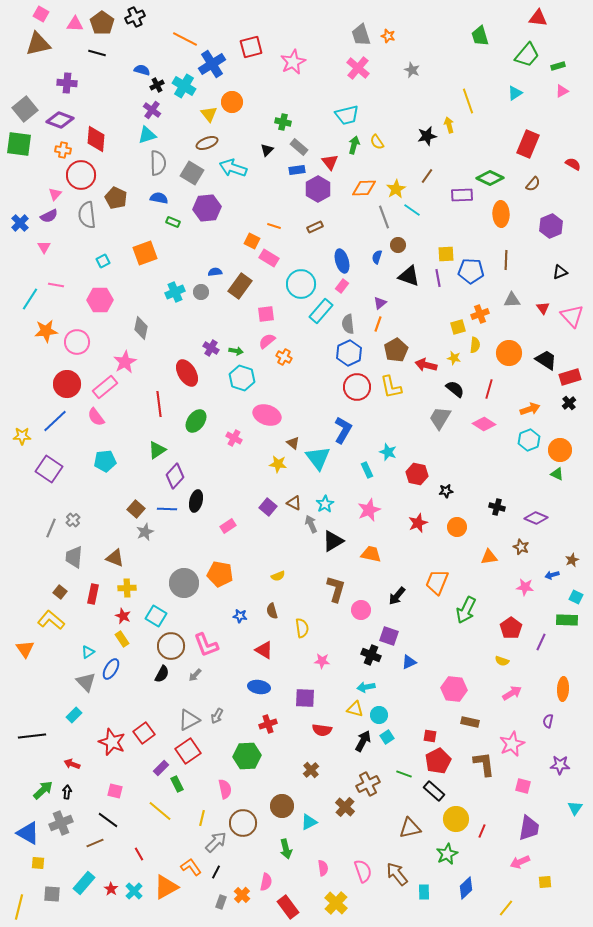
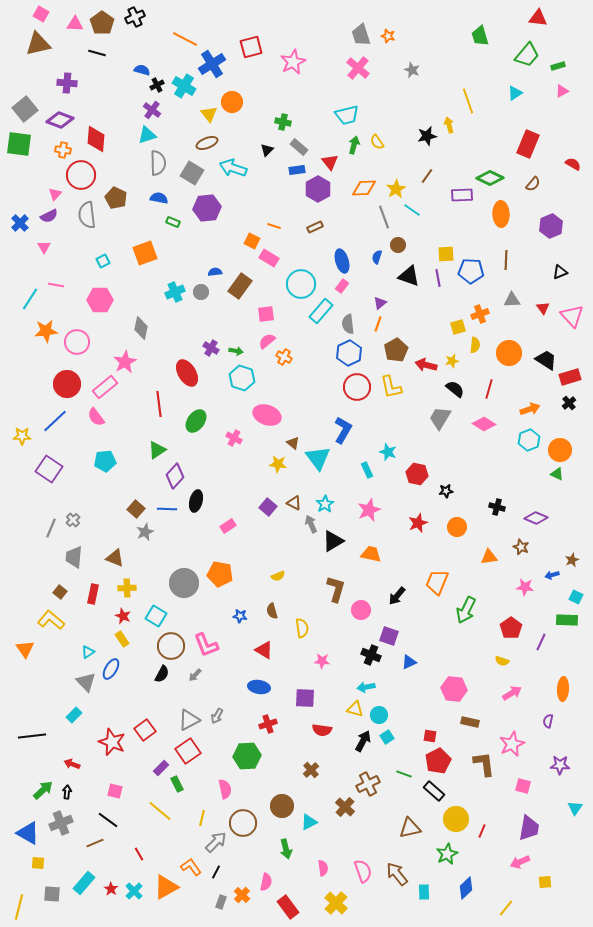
yellow star at (454, 358): moved 2 px left, 3 px down; rotated 24 degrees counterclockwise
red square at (144, 733): moved 1 px right, 3 px up
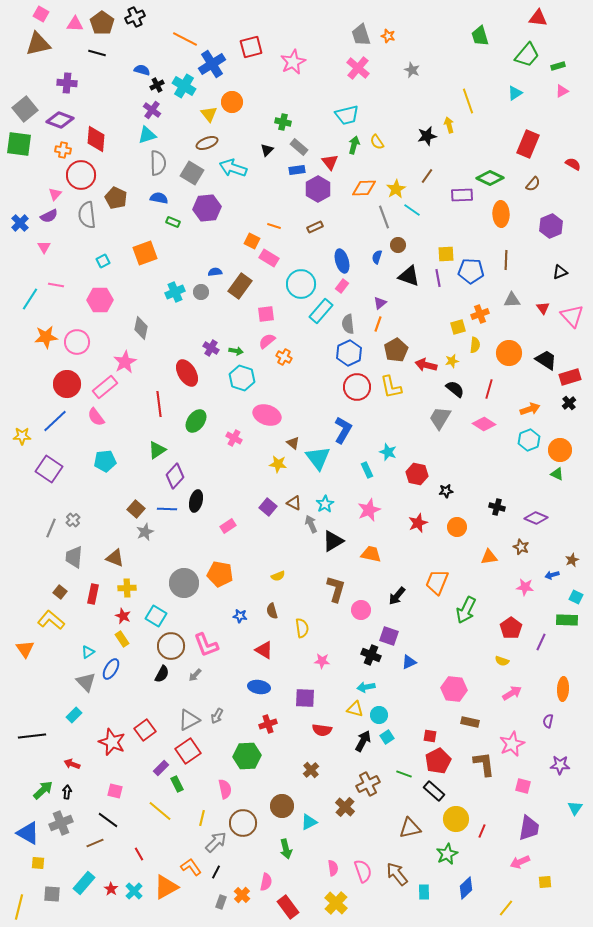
orange star at (46, 331): moved 6 px down
pink semicircle at (323, 868): moved 10 px right
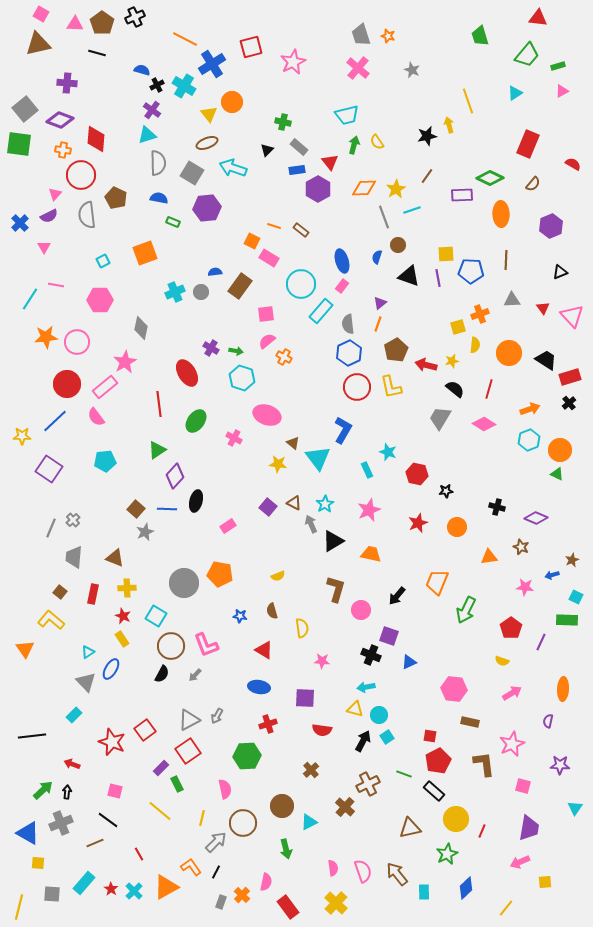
cyan line at (412, 210): rotated 54 degrees counterclockwise
brown rectangle at (315, 227): moved 14 px left, 3 px down; rotated 63 degrees clockwise
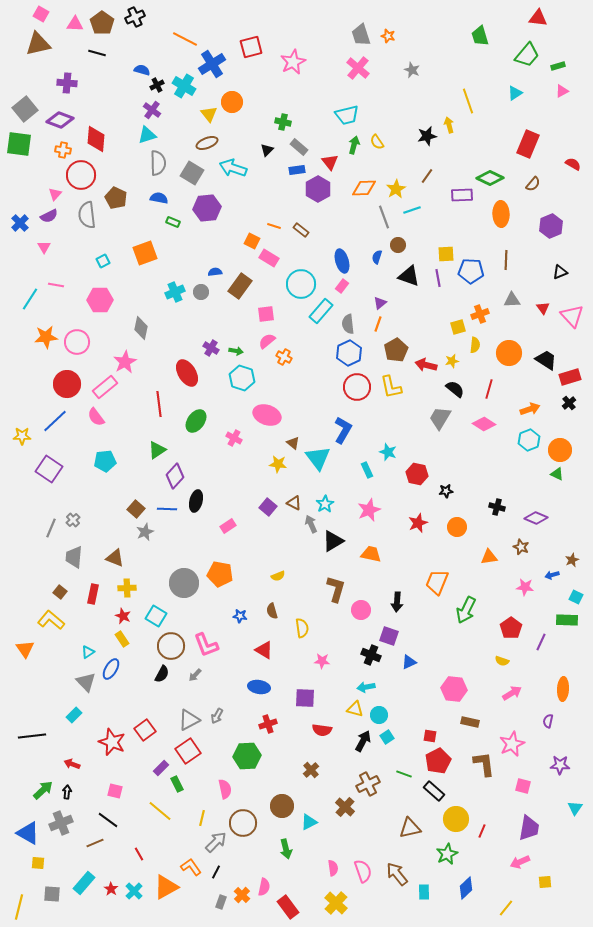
black arrow at (397, 596): moved 6 px down; rotated 36 degrees counterclockwise
pink semicircle at (266, 882): moved 2 px left, 5 px down
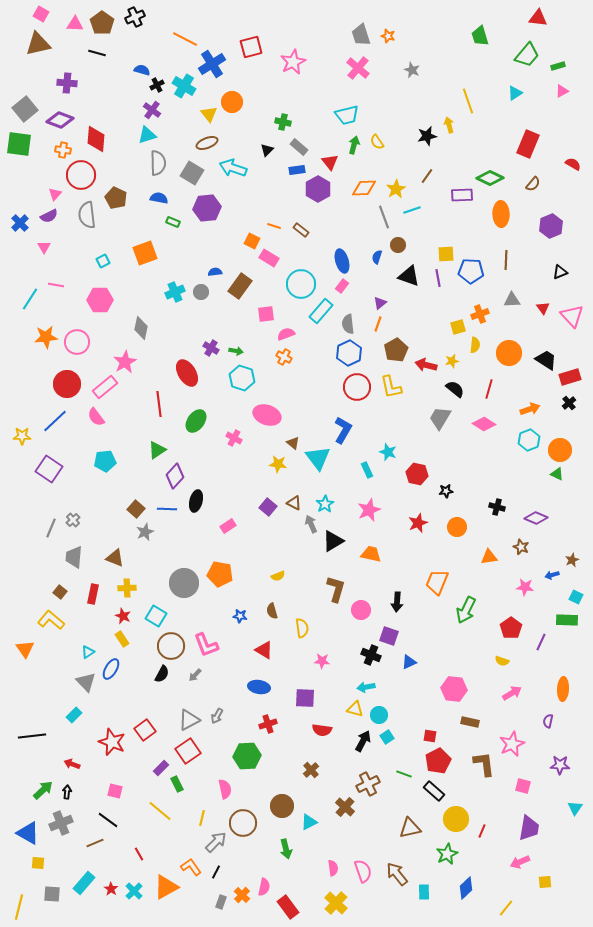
pink semicircle at (267, 341): moved 19 px right, 7 px up; rotated 18 degrees clockwise
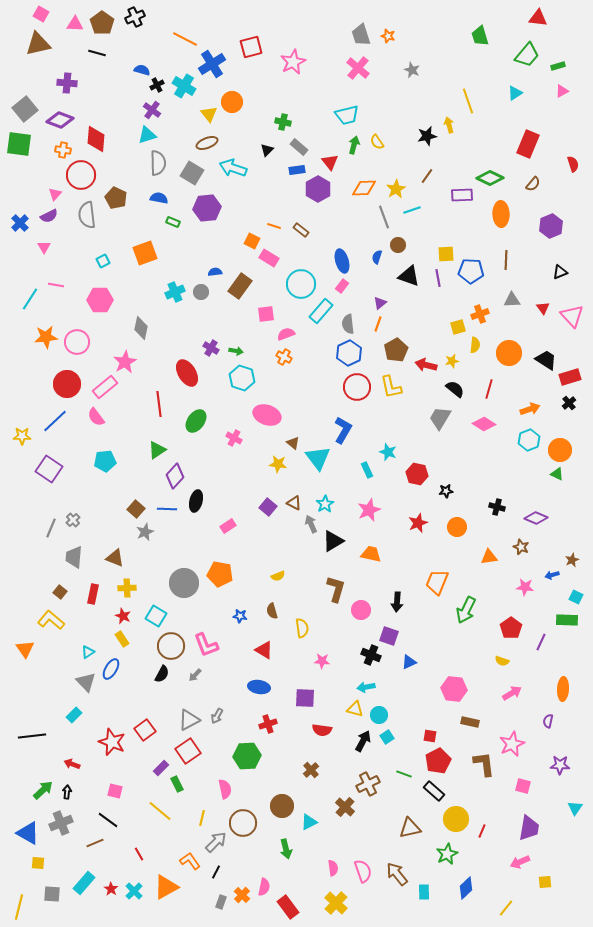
red semicircle at (573, 164): rotated 42 degrees clockwise
orange L-shape at (191, 867): moved 1 px left, 6 px up
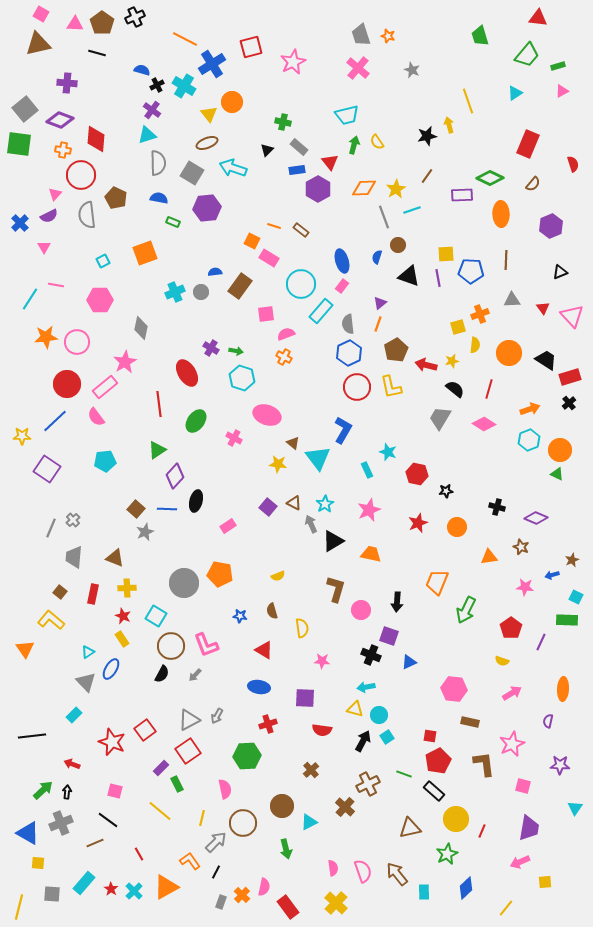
purple square at (49, 469): moved 2 px left
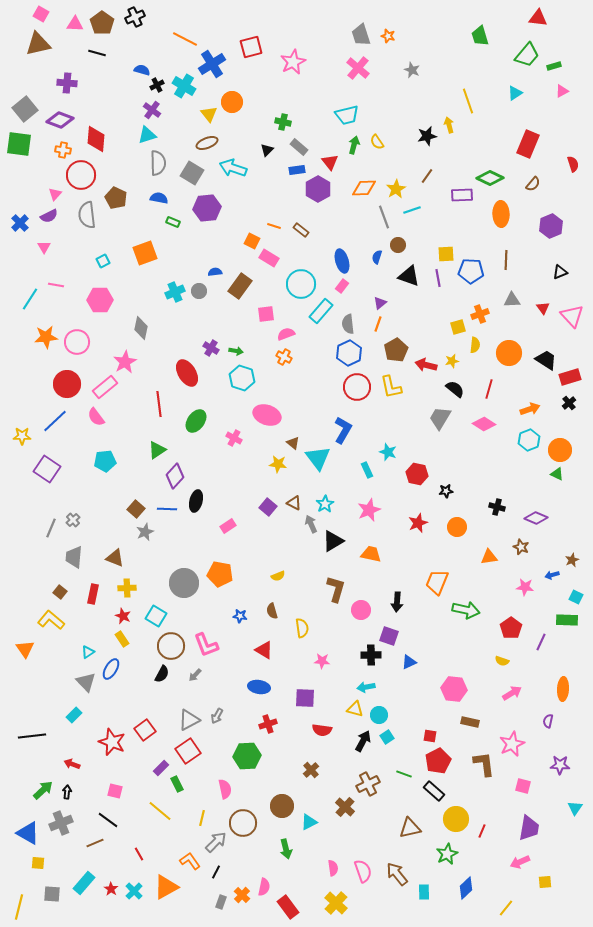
green rectangle at (558, 66): moved 4 px left
gray circle at (201, 292): moved 2 px left, 1 px up
green arrow at (466, 610): rotated 104 degrees counterclockwise
black cross at (371, 655): rotated 24 degrees counterclockwise
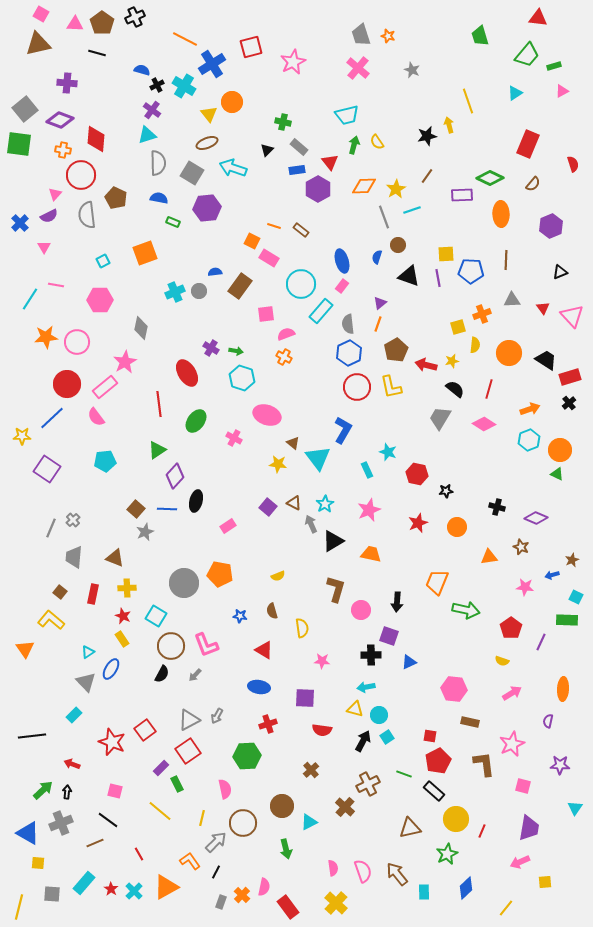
orange diamond at (364, 188): moved 2 px up
orange cross at (480, 314): moved 2 px right
blue line at (55, 421): moved 3 px left, 3 px up
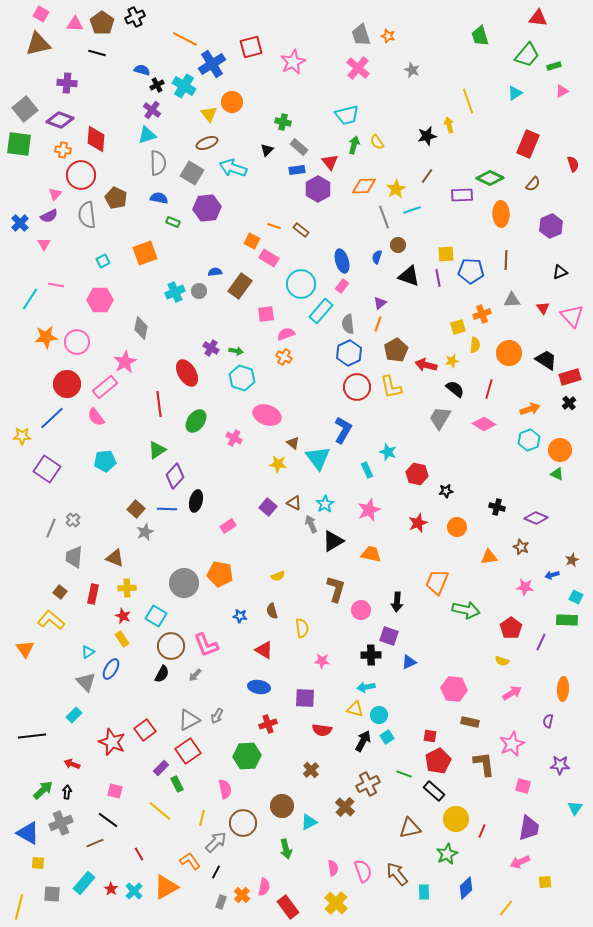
pink triangle at (44, 247): moved 3 px up
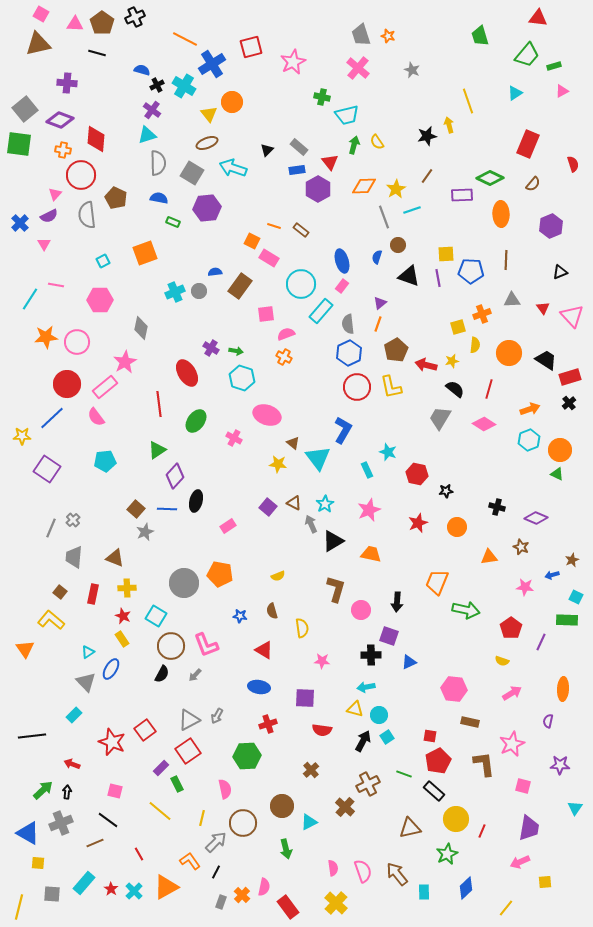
green cross at (283, 122): moved 39 px right, 25 px up
